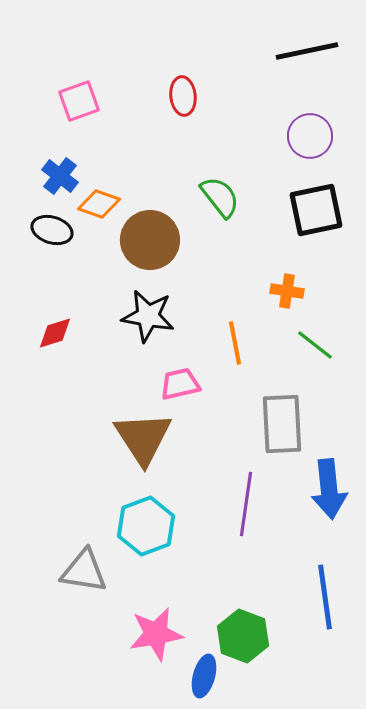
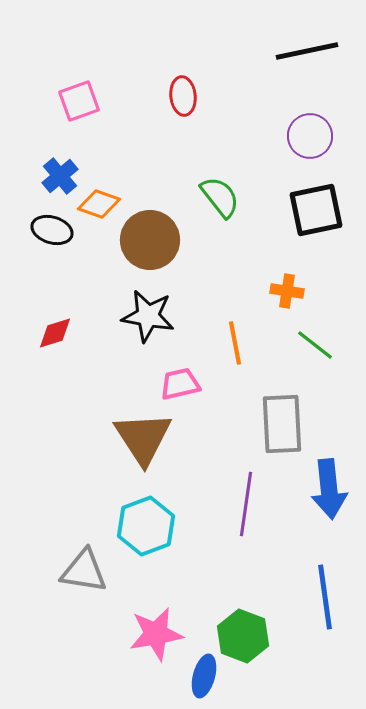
blue cross: rotated 12 degrees clockwise
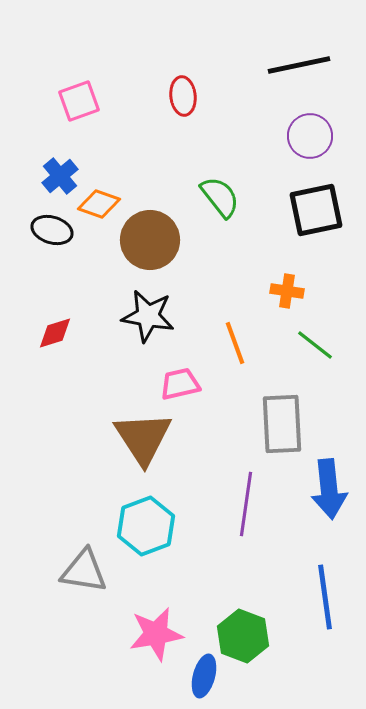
black line: moved 8 px left, 14 px down
orange line: rotated 9 degrees counterclockwise
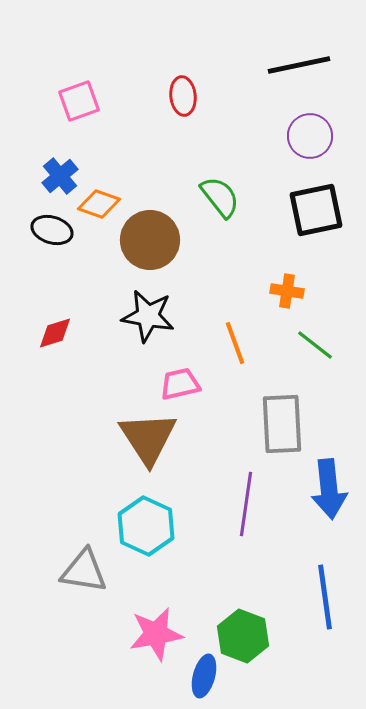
brown triangle: moved 5 px right
cyan hexagon: rotated 14 degrees counterclockwise
